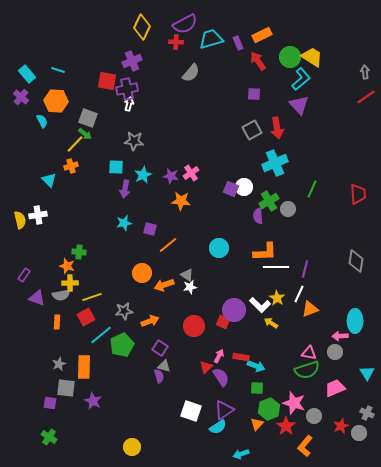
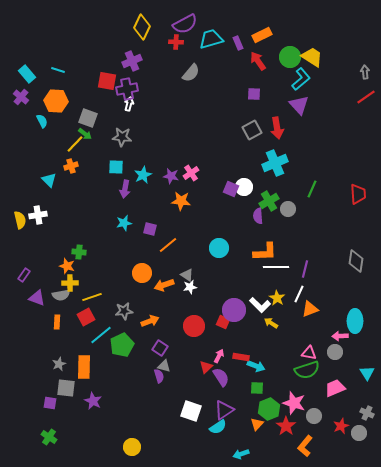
gray star at (134, 141): moved 12 px left, 4 px up
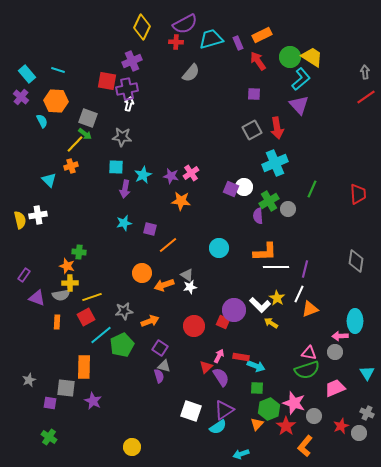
gray star at (59, 364): moved 30 px left, 16 px down
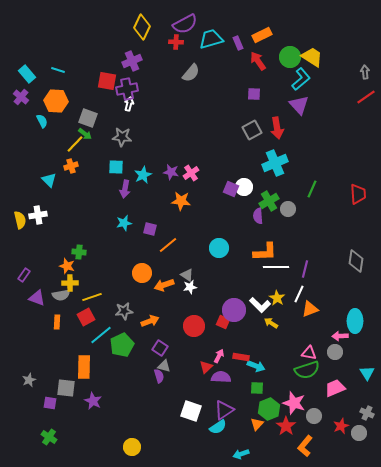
purple star at (171, 176): moved 4 px up
purple semicircle at (221, 377): rotated 54 degrees counterclockwise
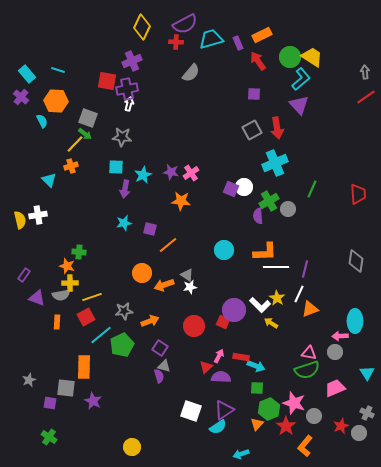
cyan circle at (219, 248): moved 5 px right, 2 px down
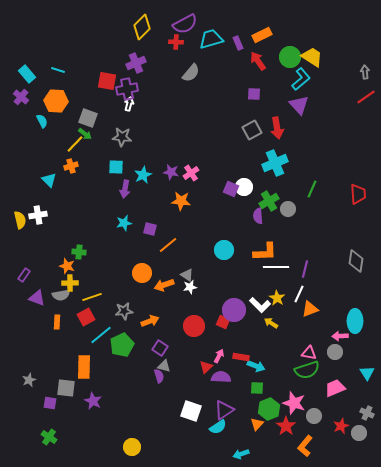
yellow diamond at (142, 27): rotated 20 degrees clockwise
purple cross at (132, 61): moved 4 px right, 2 px down
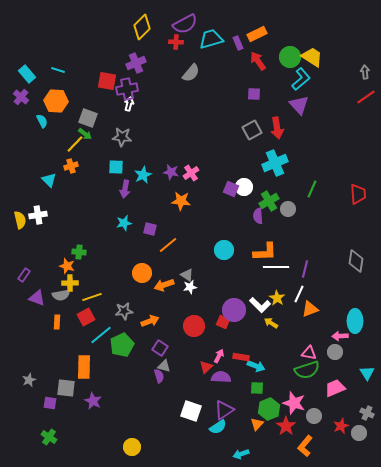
orange rectangle at (262, 35): moved 5 px left, 1 px up
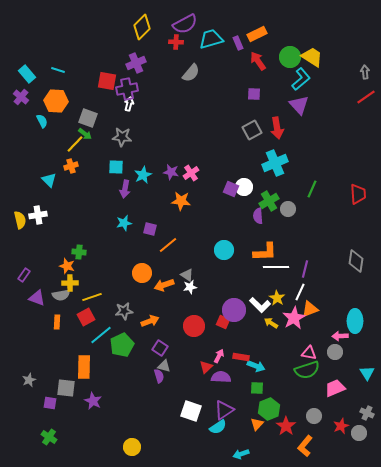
white line at (299, 294): moved 1 px right, 2 px up
pink star at (294, 403): moved 85 px up; rotated 25 degrees clockwise
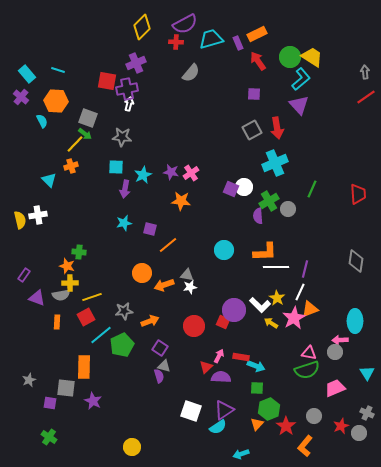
gray triangle at (187, 275): rotated 24 degrees counterclockwise
pink arrow at (340, 336): moved 4 px down
